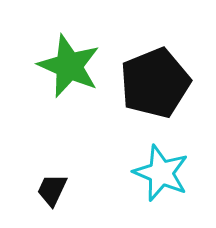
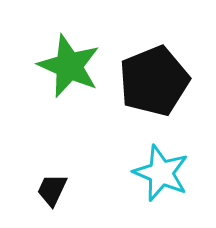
black pentagon: moved 1 px left, 2 px up
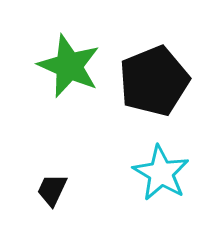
cyan star: rotated 8 degrees clockwise
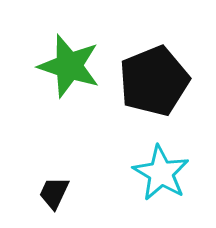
green star: rotated 6 degrees counterclockwise
black trapezoid: moved 2 px right, 3 px down
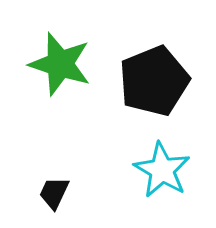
green star: moved 9 px left, 2 px up
cyan star: moved 1 px right, 3 px up
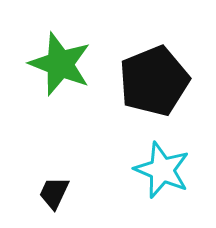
green star: rotated 4 degrees clockwise
cyan star: rotated 8 degrees counterclockwise
